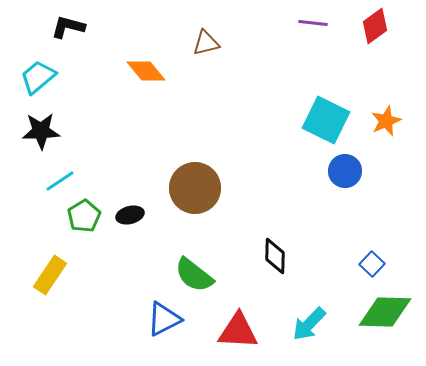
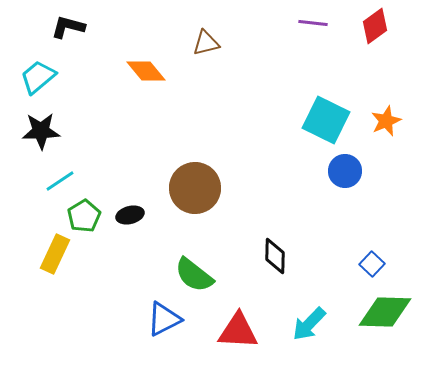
yellow rectangle: moved 5 px right, 21 px up; rotated 9 degrees counterclockwise
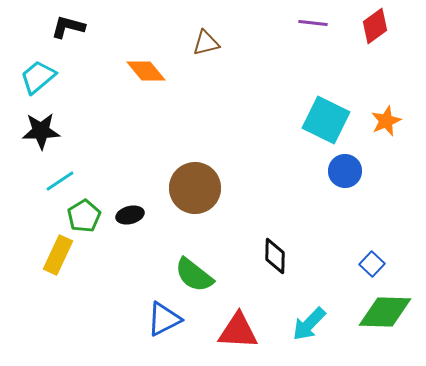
yellow rectangle: moved 3 px right, 1 px down
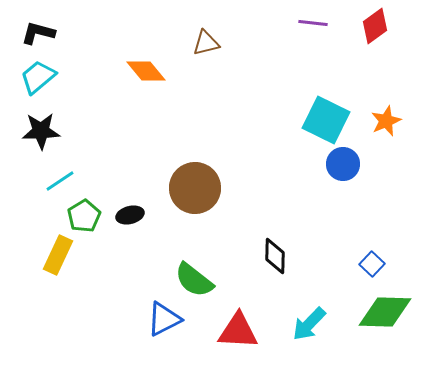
black L-shape: moved 30 px left, 6 px down
blue circle: moved 2 px left, 7 px up
green semicircle: moved 5 px down
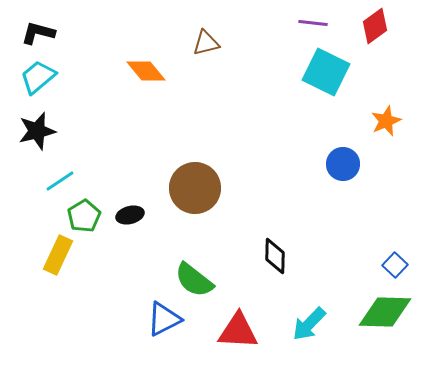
cyan square: moved 48 px up
black star: moved 4 px left; rotated 12 degrees counterclockwise
blue square: moved 23 px right, 1 px down
